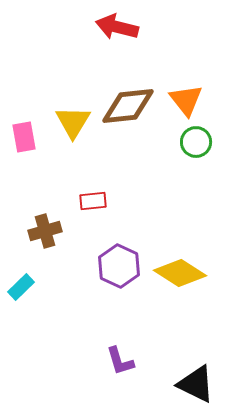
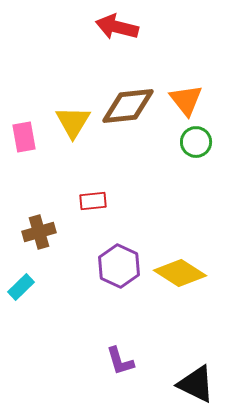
brown cross: moved 6 px left, 1 px down
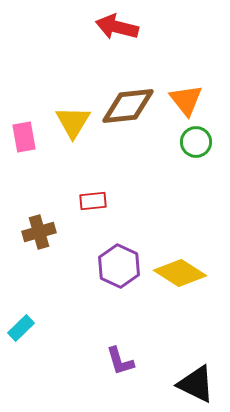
cyan rectangle: moved 41 px down
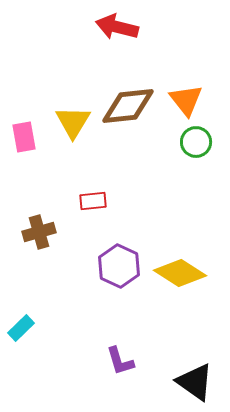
black triangle: moved 1 px left, 2 px up; rotated 9 degrees clockwise
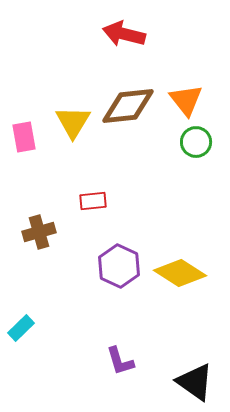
red arrow: moved 7 px right, 7 px down
